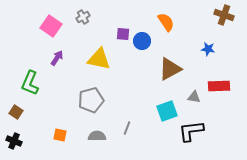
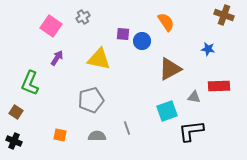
gray line: rotated 40 degrees counterclockwise
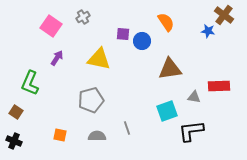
brown cross: rotated 18 degrees clockwise
blue star: moved 18 px up
brown triangle: rotated 20 degrees clockwise
